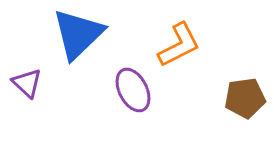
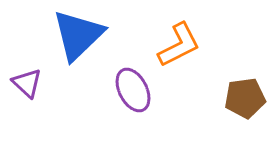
blue triangle: moved 1 px down
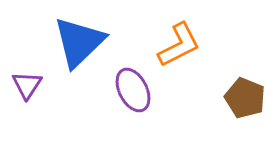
blue triangle: moved 1 px right, 7 px down
purple triangle: moved 2 px down; rotated 20 degrees clockwise
brown pentagon: rotated 30 degrees clockwise
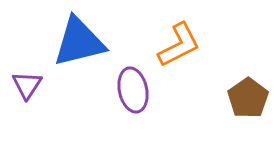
blue triangle: rotated 30 degrees clockwise
purple ellipse: rotated 15 degrees clockwise
brown pentagon: moved 3 px right; rotated 15 degrees clockwise
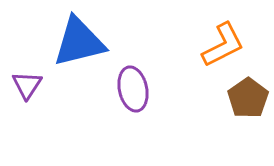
orange L-shape: moved 44 px right
purple ellipse: moved 1 px up
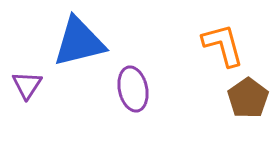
orange L-shape: rotated 78 degrees counterclockwise
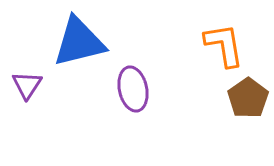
orange L-shape: moved 1 px right; rotated 6 degrees clockwise
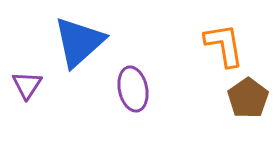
blue triangle: rotated 28 degrees counterclockwise
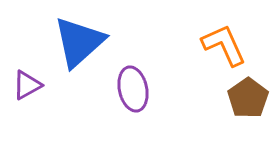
orange L-shape: rotated 15 degrees counterclockwise
purple triangle: rotated 28 degrees clockwise
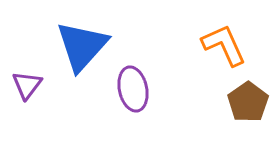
blue triangle: moved 3 px right, 4 px down; rotated 6 degrees counterclockwise
purple triangle: rotated 24 degrees counterclockwise
brown pentagon: moved 4 px down
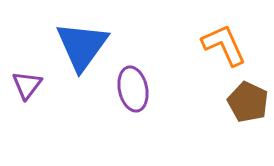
blue triangle: rotated 6 degrees counterclockwise
brown pentagon: rotated 12 degrees counterclockwise
